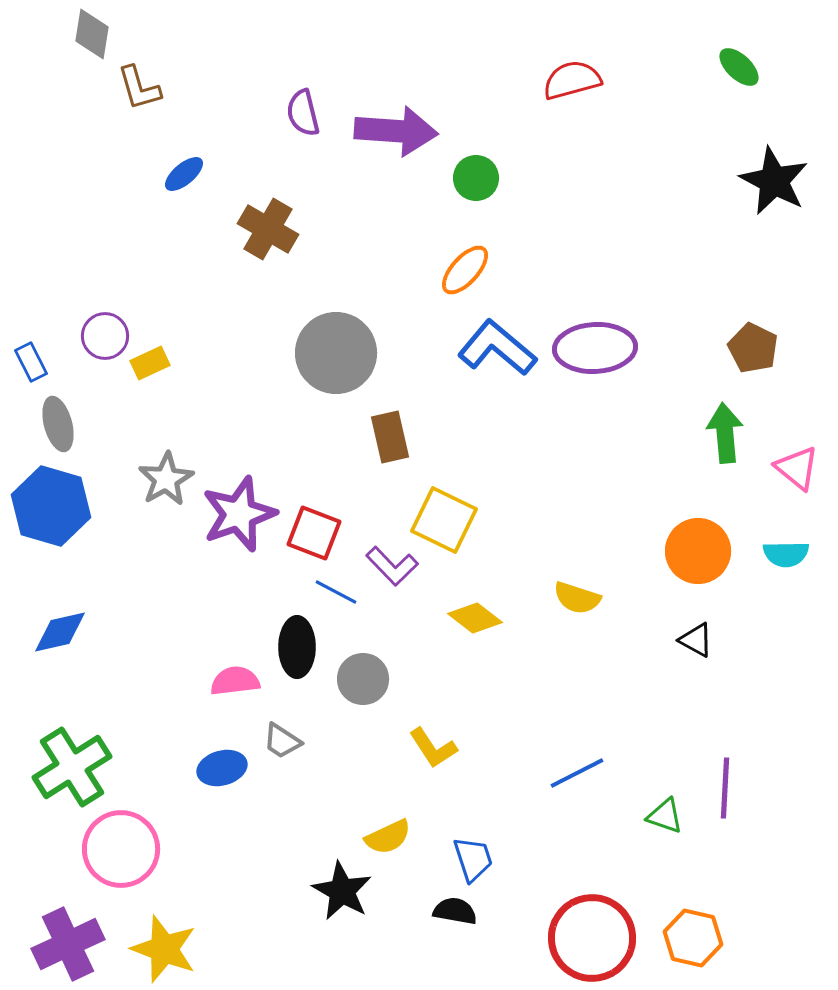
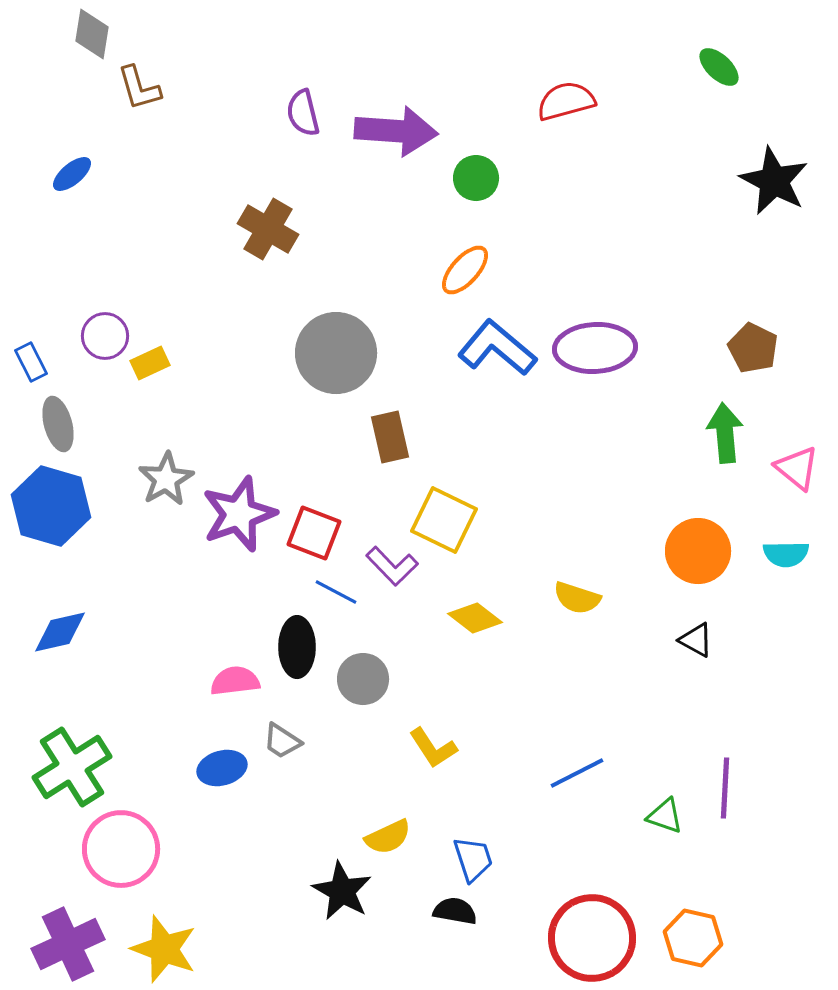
green ellipse at (739, 67): moved 20 px left
red semicircle at (572, 80): moved 6 px left, 21 px down
blue ellipse at (184, 174): moved 112 px left
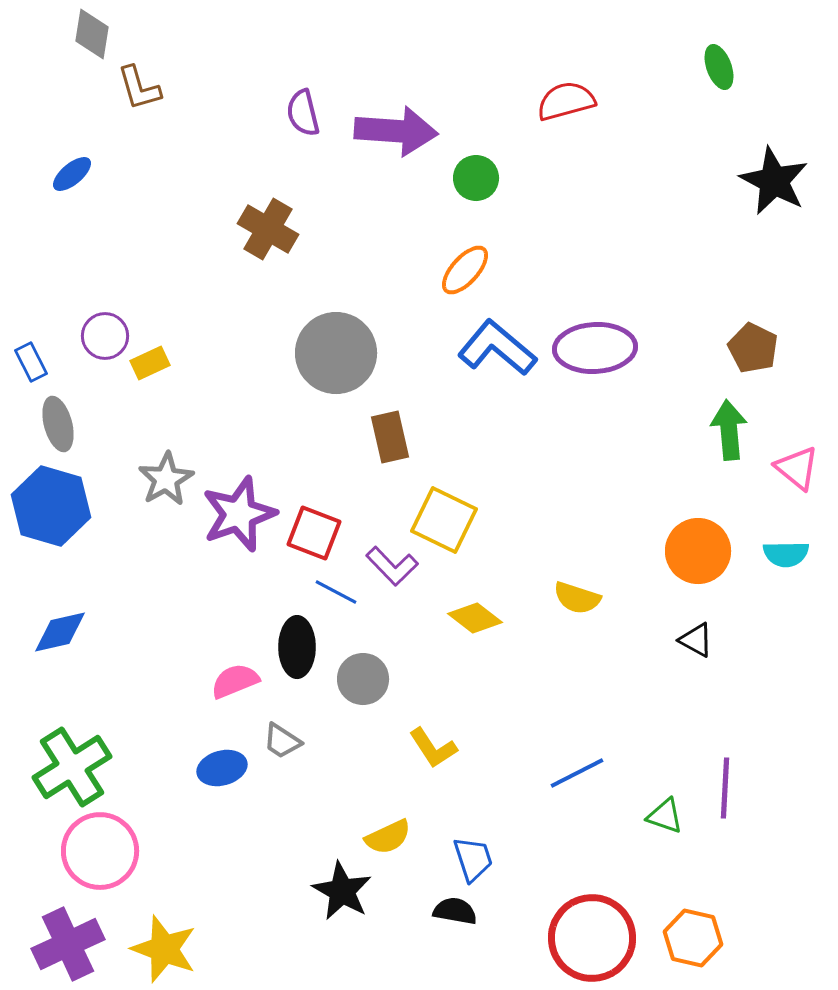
green ellipse at (719, 67): rotated 27 degrees clockwise
green arrow at (725, 433): moved 4 px right, 3 px up
pink semicircle at (235, 681): rotated 15 degrees counterclockwise
pink circle at (121, 849): moved 21 px left, 2 px down
